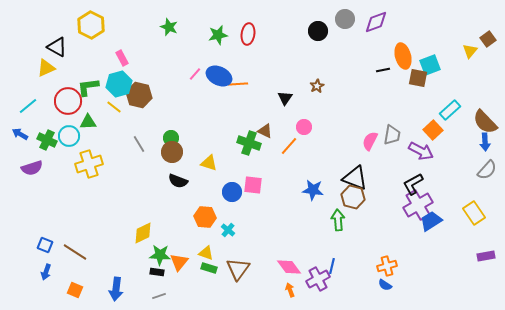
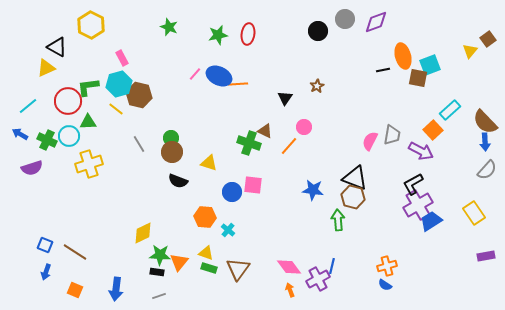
yellow line at (114, 107): moved 2 px right, 2 px down
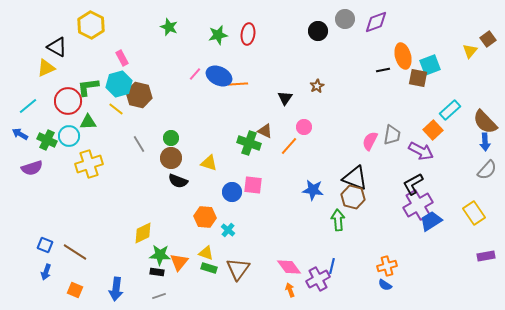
brown circle at (172, 152): moved 1 px left, 6 px down
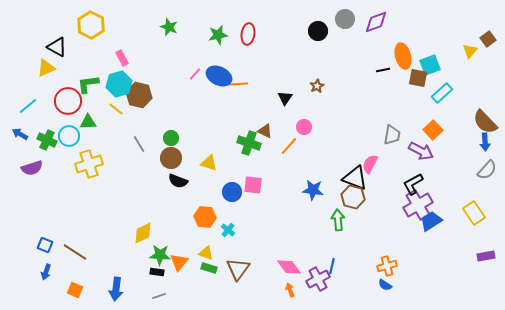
green L-shape at (88, 87): moved 3 px up
cyan rectangle at (450, 110): moved 8 px left, 17 px up
pink semicircle at (370, 141): moved 23 px down
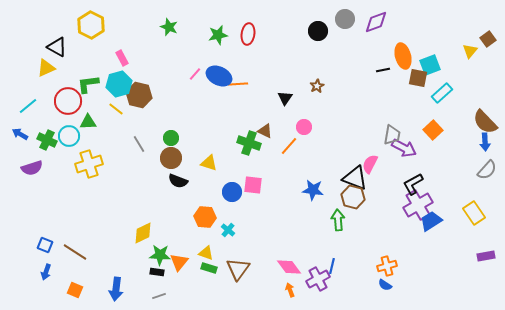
purple arrow at (421, 151): moved 17 px left, 3 px up
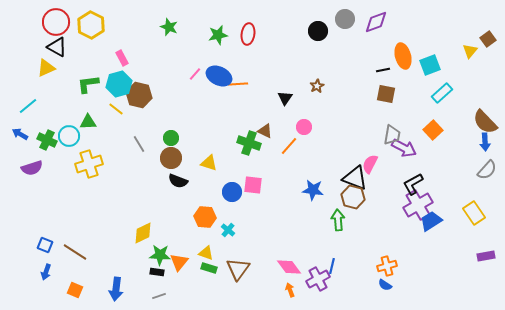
brown square at (418, 78): moved 32 px left, 16 px down
red circle at (68, 101): moved 12 px left, 79 px up
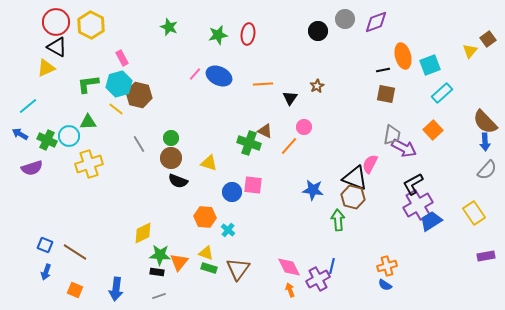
orange line at (238, 84): moved 25 px right
black triangle at (285, 98): moved 5 px right
pink diamond at (289, 267): rotated 10 degrees clockwise
